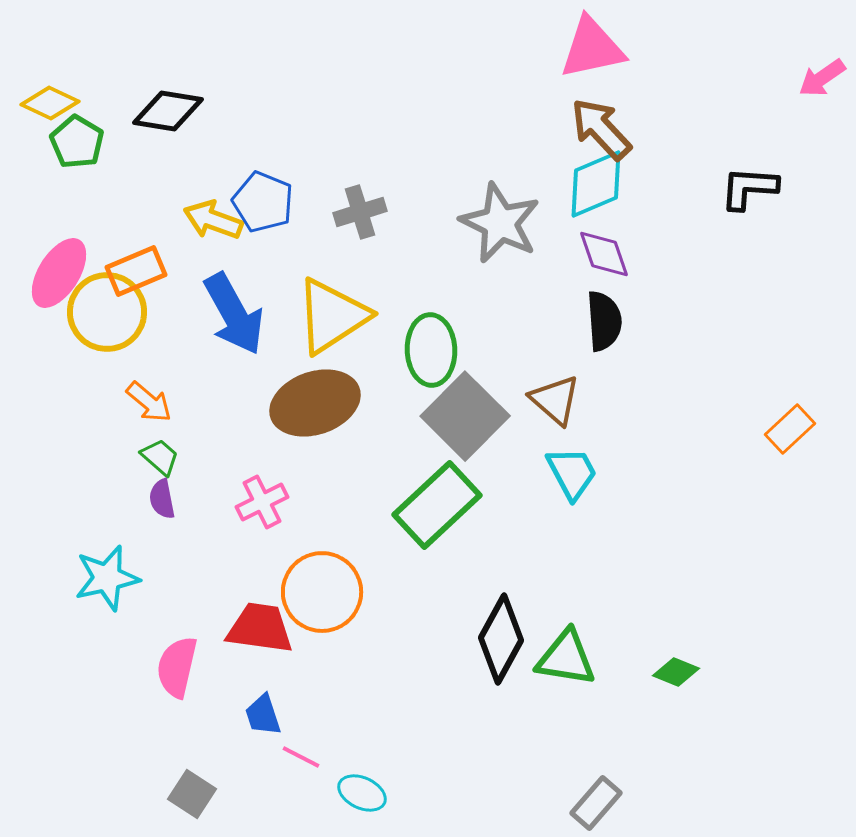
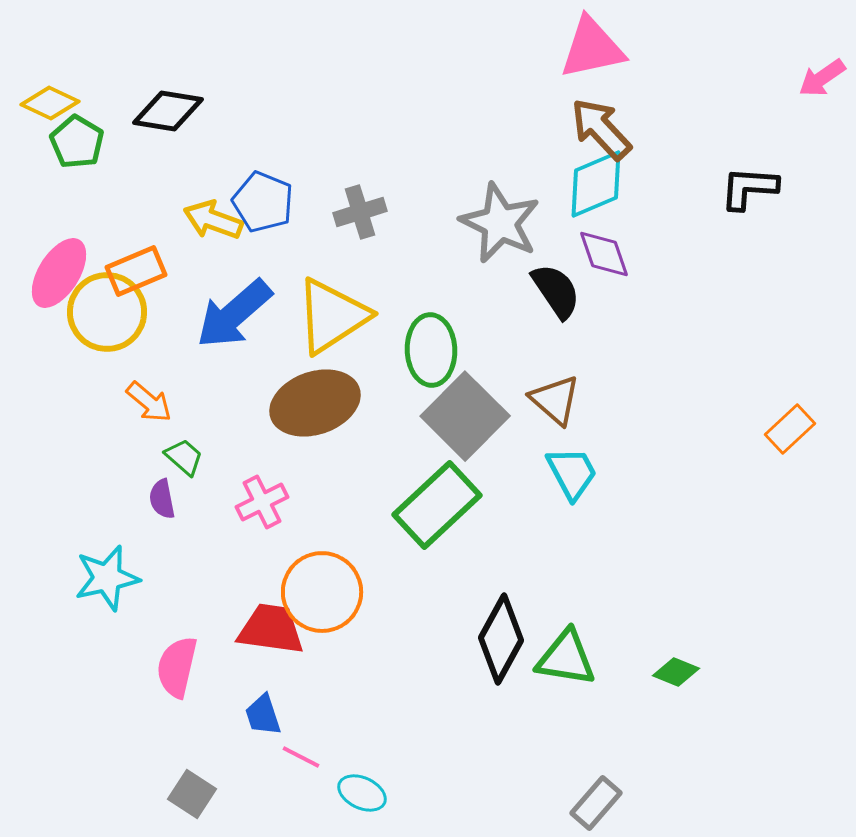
blue arrow at (234, 314): rotated 78 degrees clockwise
black semicircle at (604, 321): moved 48 px left, 30 px up; rotated 30 degrees counterclockwise
green trapezoid at (160, 457): moved 24 px right
red trapezoid at (260, 628): moved 11 px right, 1 px down
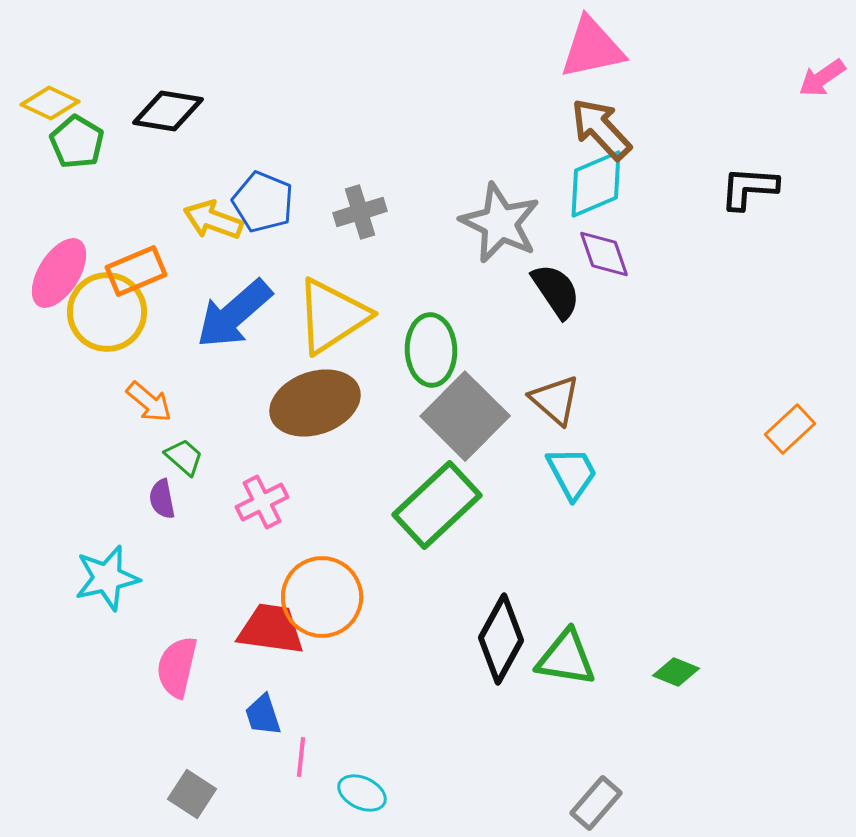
orange circle at (322, 592): moved 5 px down
pink line at (301, 757): rotated 69 degrees clockwise
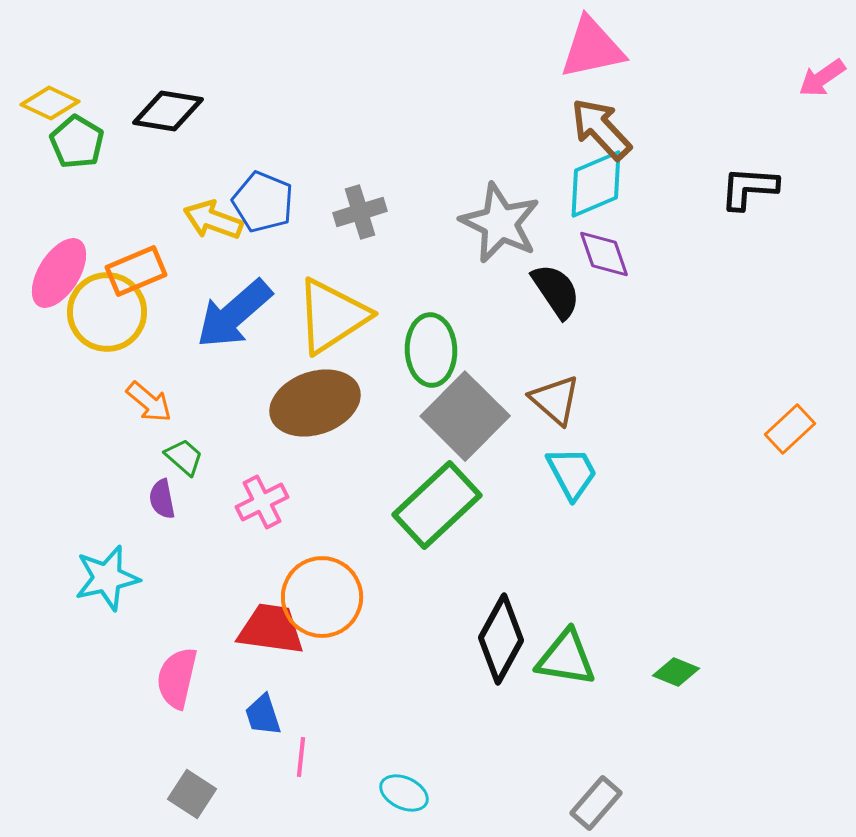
pink semicircle at (177, 667): moved 11 px down
cyan ellipse at (362, 793): moved 42 px right
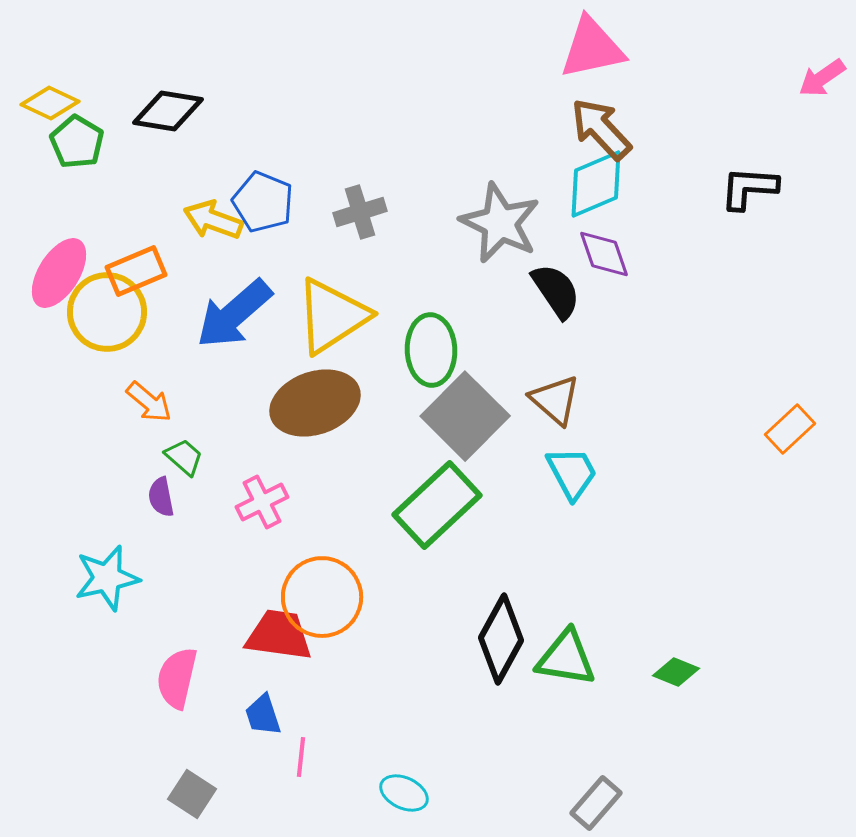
purple semicircle at (162, 499): moved 1 px left, 2 px up
red trapezoid at (271, 629): moved 8 px right, 6 px down
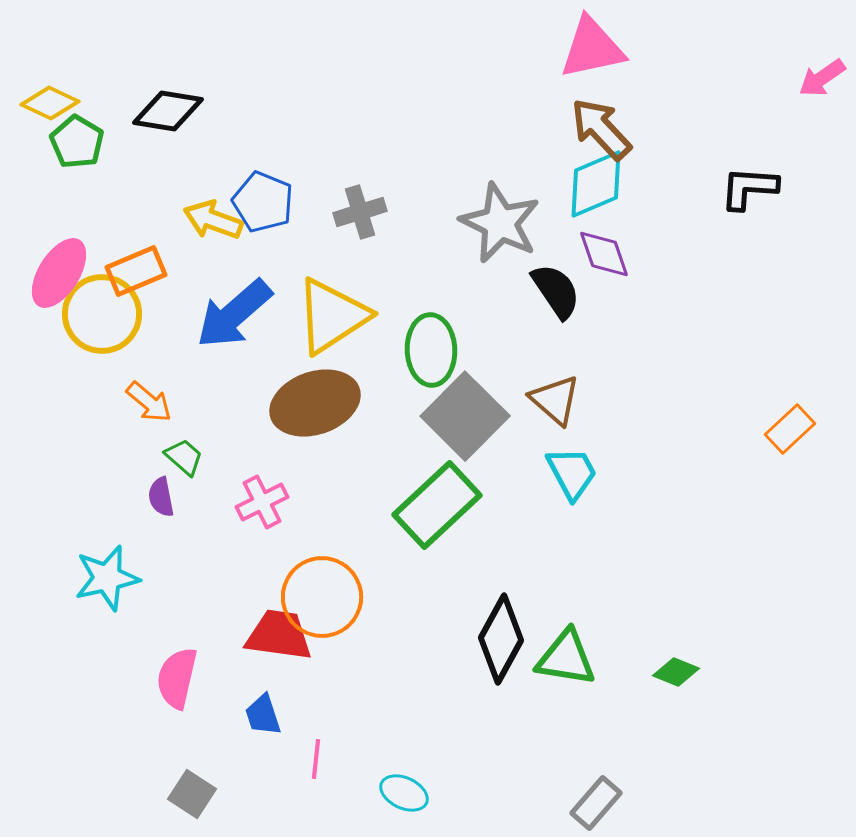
yellow circle at (107, 312): moved 5 px left, 2 px down
pink line at (301, 757): moved 15 px right, 2 px down
